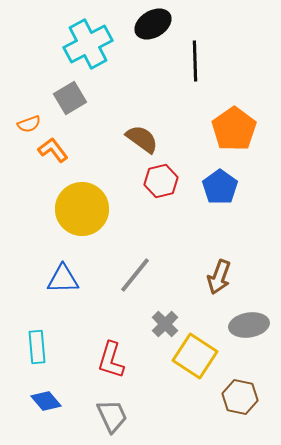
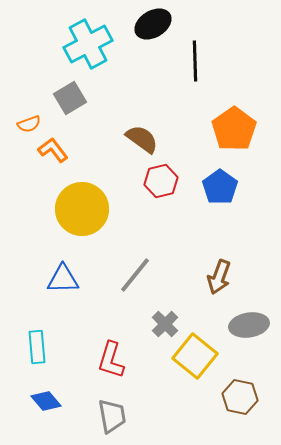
yellow square: rotated 6 degrees clockwise
gray trapezoid: rotated 15 degrees clockwise
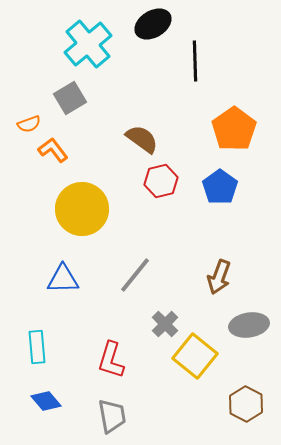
cyan cross: rotated 12 degrees counterclockwise
brown hexagon: moved 6 px right, 7 px down; rotated 16 degrees clockwise
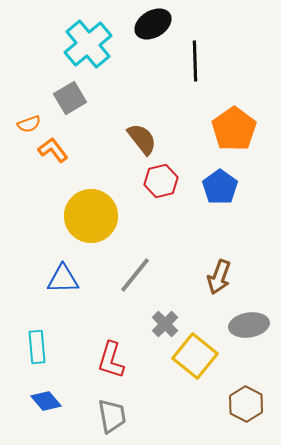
brown semicircle: rotated 16 degrees clockwise
yellow circle: moved 9 px right, 7 px down
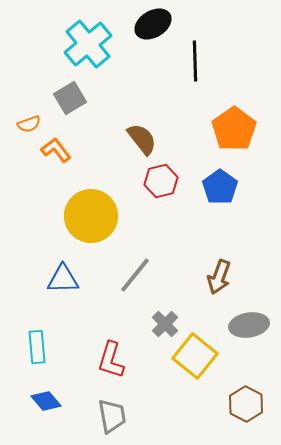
orange L-shape: moved 3 px right
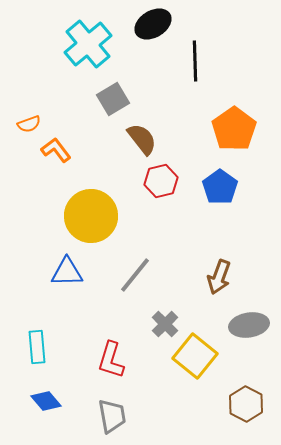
gray square: moved 43 px right, 1 px down
blue triangle: moved 4 px right, 7 px up
